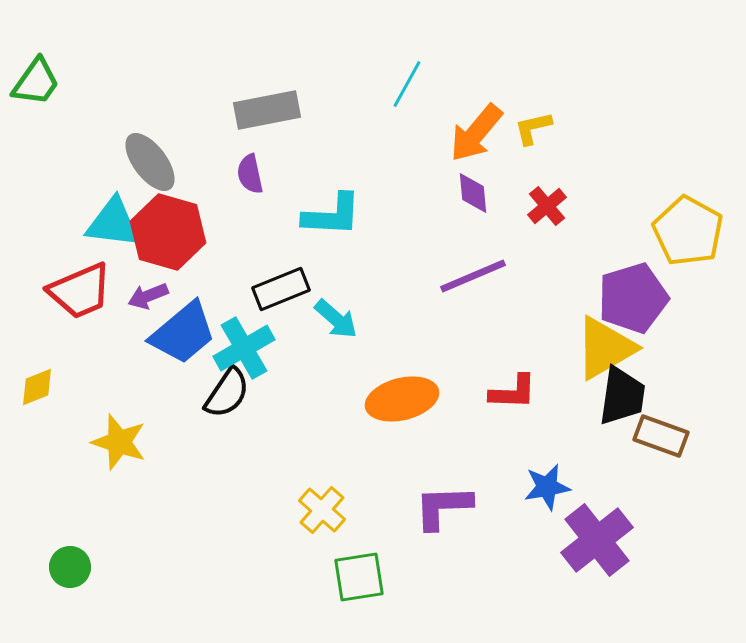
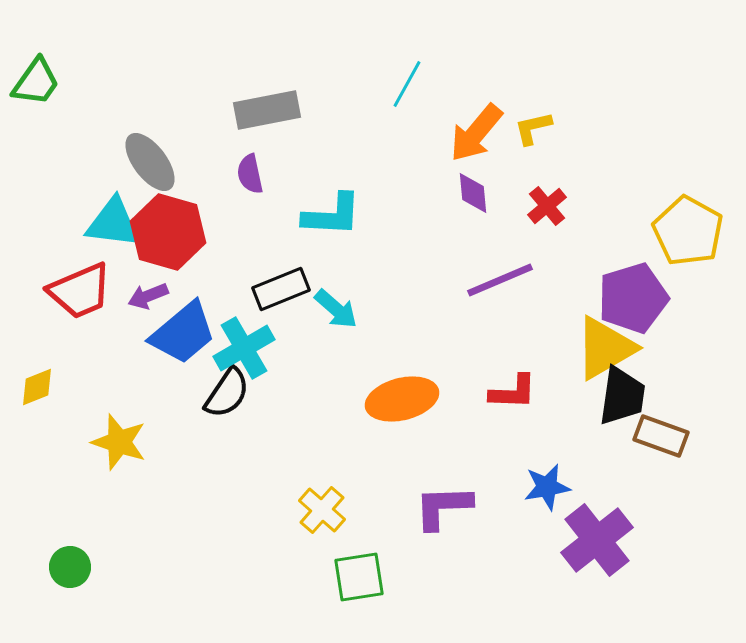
purple line: moved 27 px right, 4 px down
cyan arrow: moved 10 px up
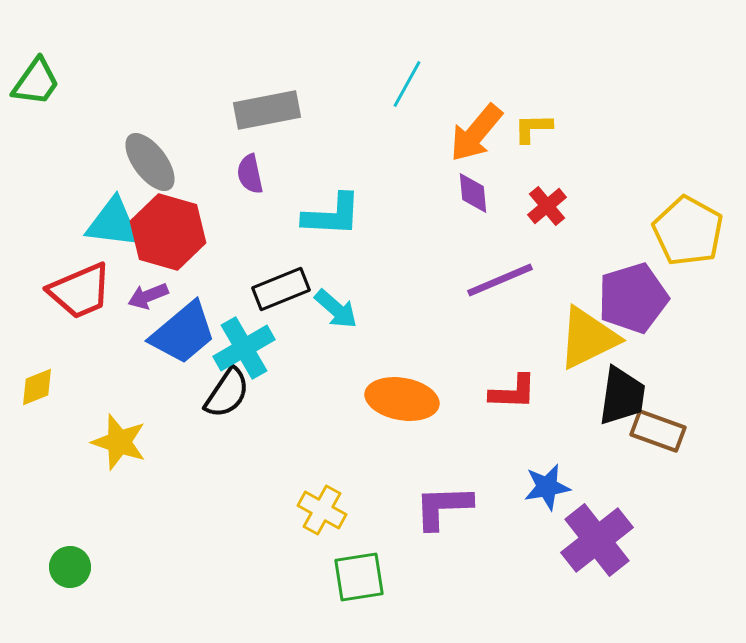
yellow L-shape: rotated 12 degrees clockwise
yellow triangle: moved 17 px left, 10 px up; rotated 4 degrees clockwise
orange ellipse: rotated 24 degrees clockwise
brown rectangle: moved 3 px left, 5 px up
yellow cross: rotated 12 degrees counterclockwise
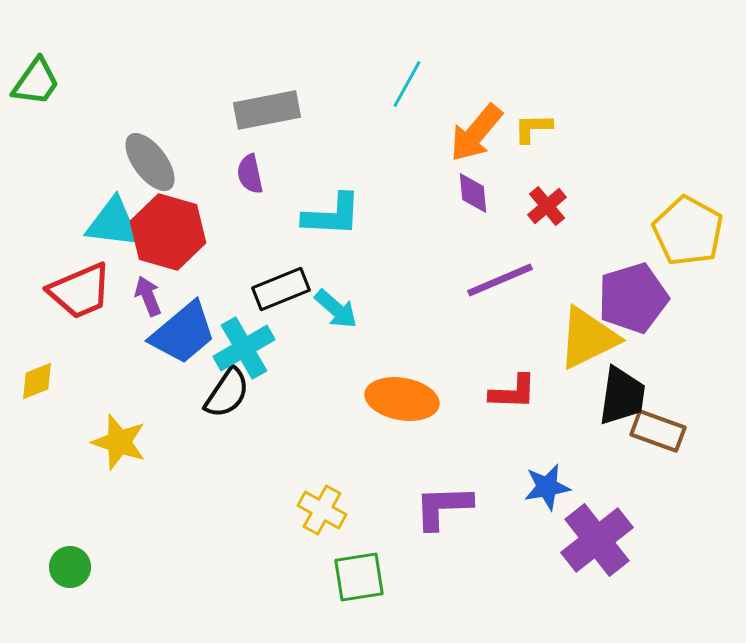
purple arrow: rotated 90 degrees clockwise
yellow diamond: moved 6 px up
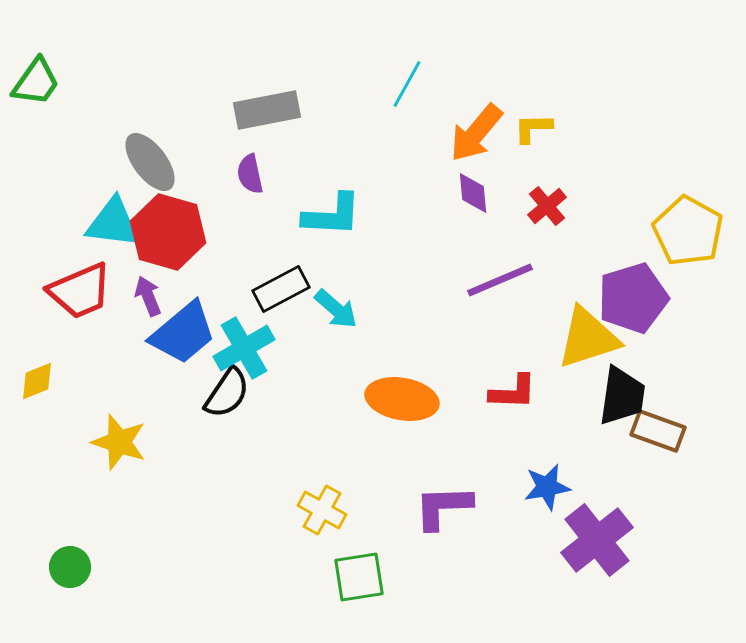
black rectangle: rotated 6 degrees counterclockwise
yellow triangle: rotated 8 degrees clockwise
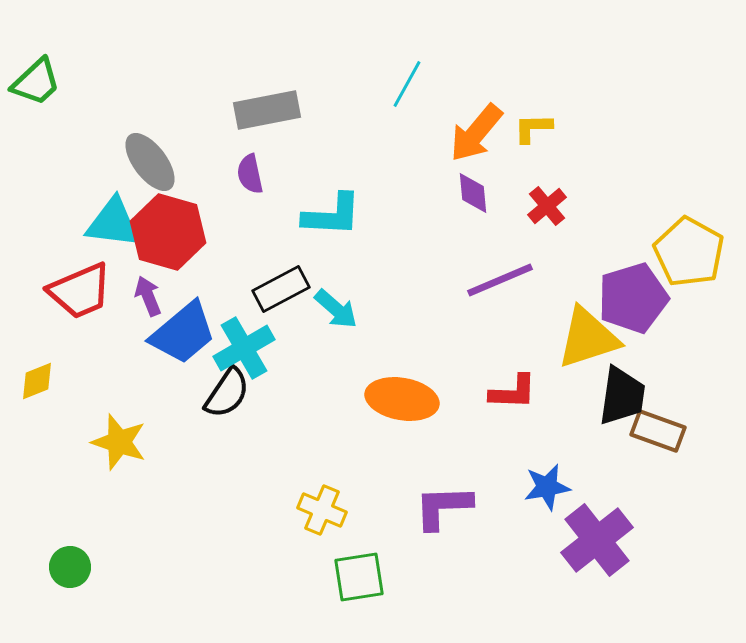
green trapezoid: rotated 12 degrees clockwise
yellow pentagon: moved 1 px right, 21 px down
yellow cross: rotated 6 degrees counterclockwise
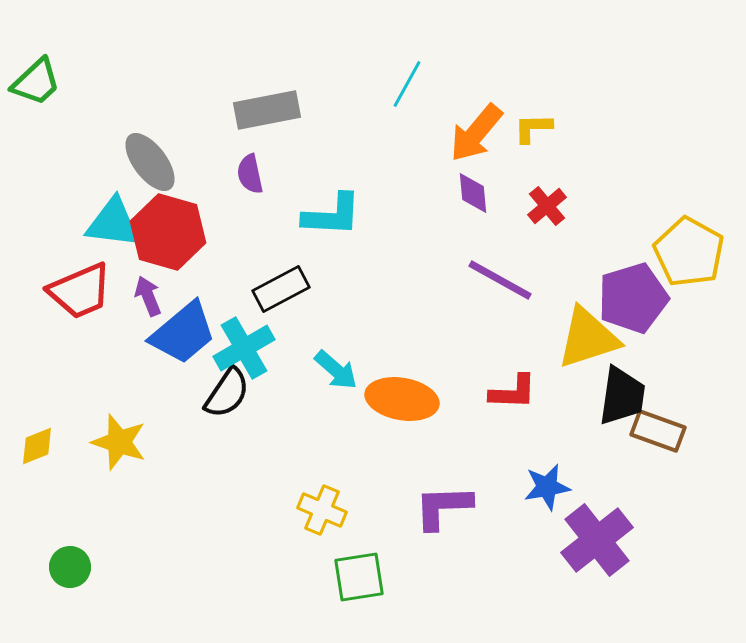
purple line: rotated 52 degrees clockwise
cyan arrow: moved 61 px down
yellow diamond: moved 65 px down
